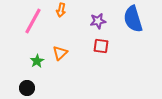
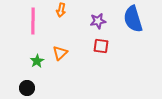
pink line: rotated 28 degrees counterclockwise
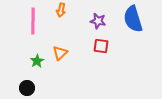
purple star: rotated 21 degrees clockwise
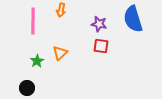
purple star: moved 1 px right, 3 px down
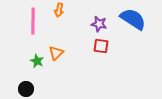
orange arrow: moved 2 px left
blue semicircle: rotated 140 degrees clockwise
orange triangle: moved 4 px left
green star: rotated 16 degrees counterclockwise
black circle: moved 1 px left, 1 px down
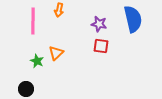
blue semicircle: rotated 44 degrees clockwise
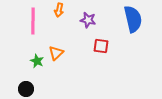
purple star: moved 11 px left, 4 px up
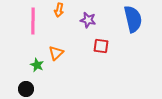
green star: moved 4 px down
